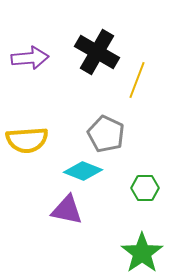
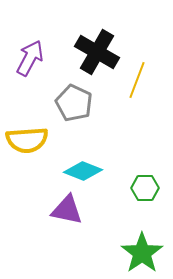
purple arrow: rotated 57 degrees counterclockwise
gray pentagon: moved 32 px left, 31 px up
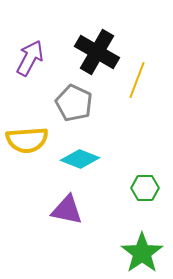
cyan diamond: moved 3 px left, 12 px up
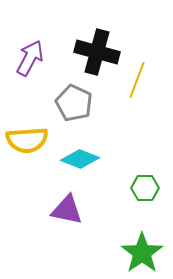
black cross: rotated 15 degrees counterclockwise
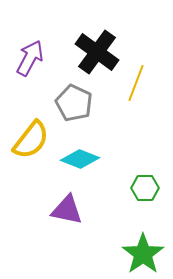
black cross: rotated 21 degrees clockwise
yellow line: moved 1 px left, 3 px down
yellow semicircle: moved 4 px right; rotated 48 degrees counterclockwise
green star: moved 1 px right, 1 px down
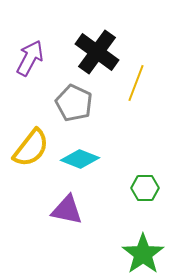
yellow semicircle: moved 8 px down
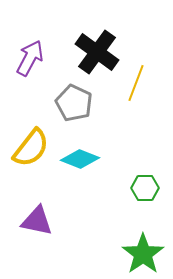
purple triangle: moved 30 px left, 11 px down
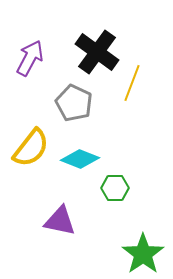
yellow line: moved 4 px left
green hexagon: moved 30 px left
purple triangle: moved 23 px right
